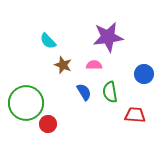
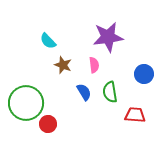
pink semicircle: rotated 84 degrees clockwise
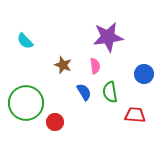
cyan semicircle: moved 23 px left
pink semicircle: moved 1 px right, 1 px down
red circle: moved 7 px right, 2 px up
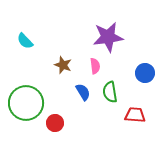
blue circle: moved 1 px right, 1 px up
blue semicircle: moved 1 px left
red circle: moved 1 px down
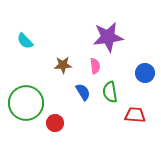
brown star: rotated 24 degrees counterclockwise
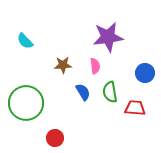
red trapezoid: moved 7 px up
red circle: moved 15 px down
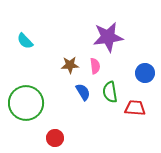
brown star: moved 7 px right
